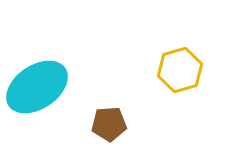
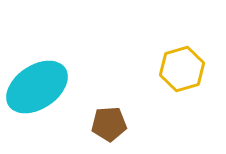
yellow hexagon: moved 2 px right, 1 px up
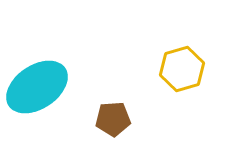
brown pentagon: moved 4 px right, 5 px up
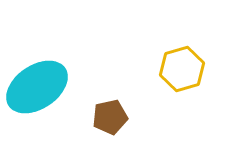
brown pentagon: moved 3 px left, 2 px up; rotated 8 degrees counterclockwise
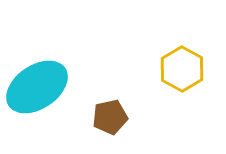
yellow hexagon: rotated 15 degrees counterclockwise
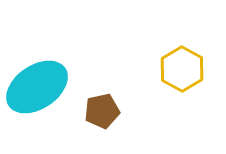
brown pentagon: moved 8 px left, 6 px up
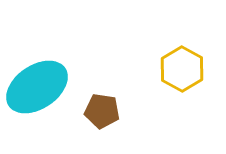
brown pentagon: rotated 20 degrees clockwise
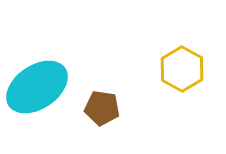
brown pentagon: moved 3 px up
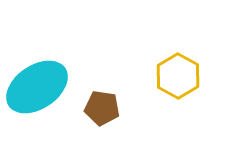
yellow hexagon: moved 4 px left, 7 px down
